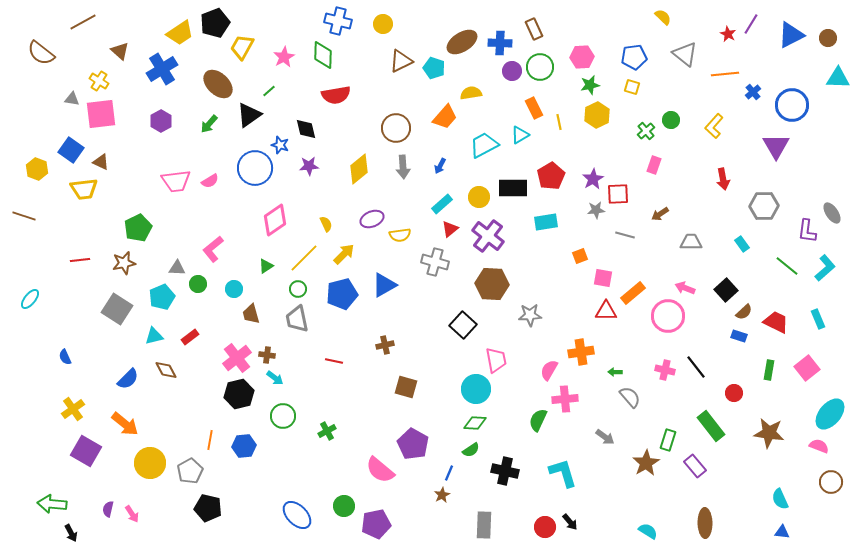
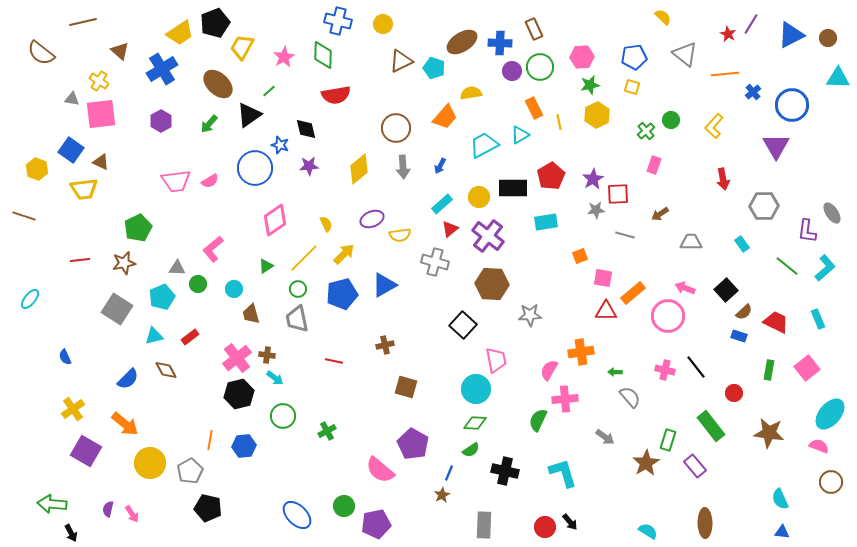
brown line at (83, 22): rotated 16 degrees clockwise
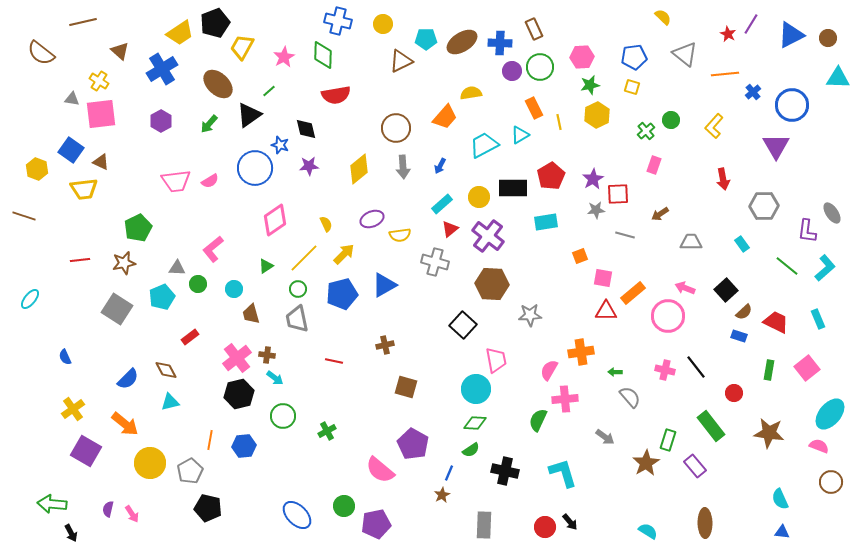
cyan pentagon at (434, 68): moved 8 px left, 29 px up; rotated 20 degrees counterclockwise
cyan triangle at (154, 336): moved 16 px right, 66 px down
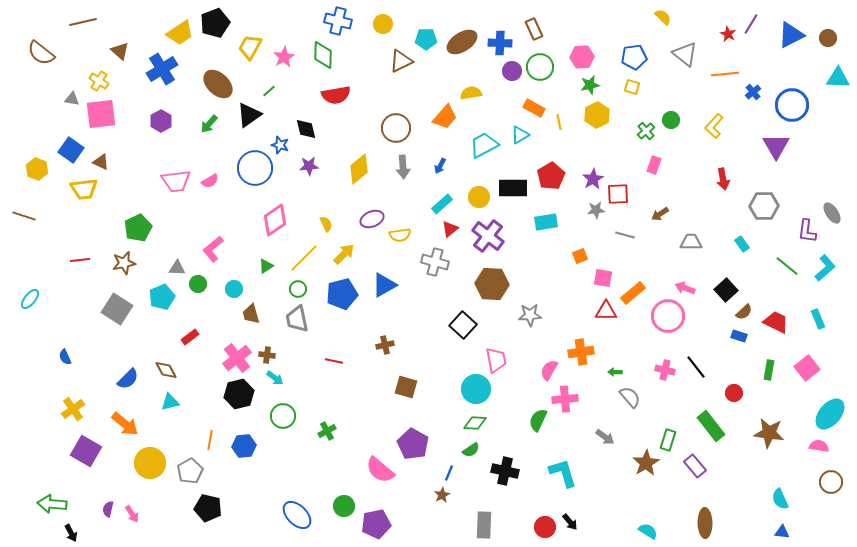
yellow trapezoid at (242, 47): moved 8 px right
orange rectangle at (534, 108): rotated 35 degrees counterclockwise
pink semicircle at (819, 446): rotated 12 degrees counterclockwise
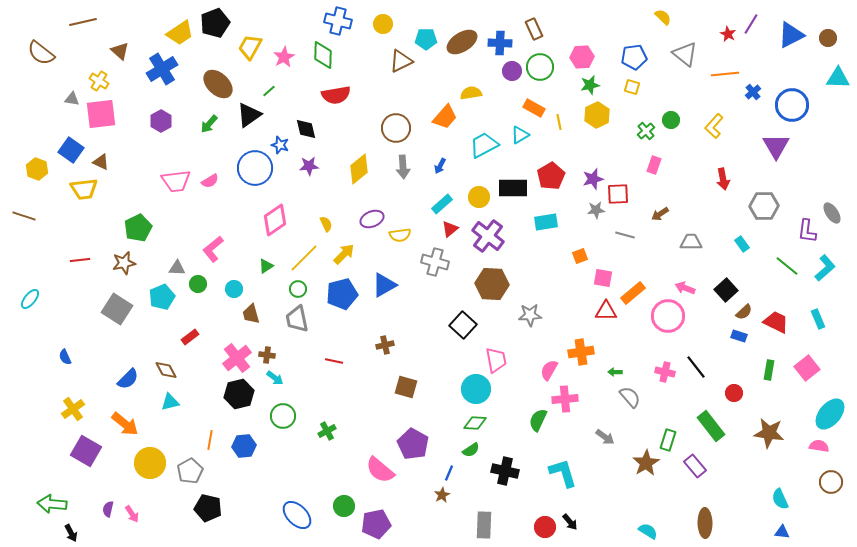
purple star at (593, 179): rotated 15 degrees clockwise
pink cross at (665, 370): moved 2 px down
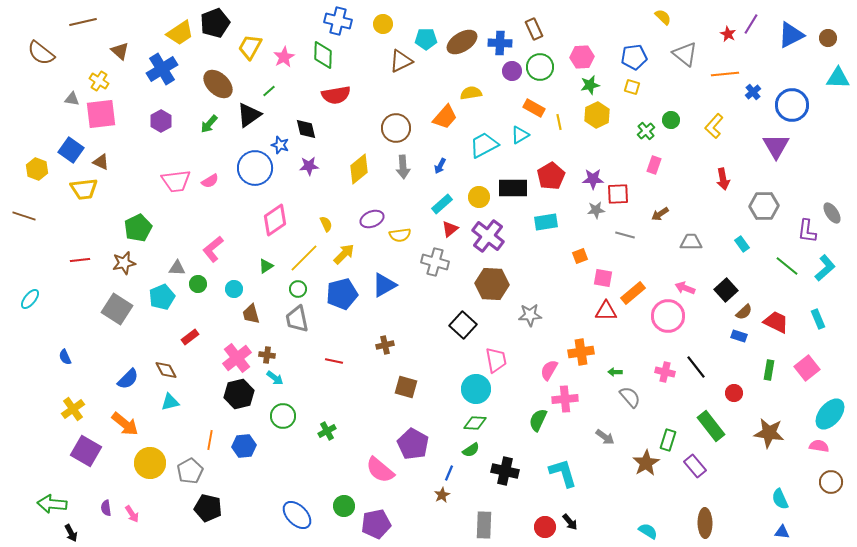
purple star at (593, 179): rotated 15 degrees clockwise
purple semicircle at (108, 509): moved 2 px left, 1 px up; rotated 21 degrees counterclockwise
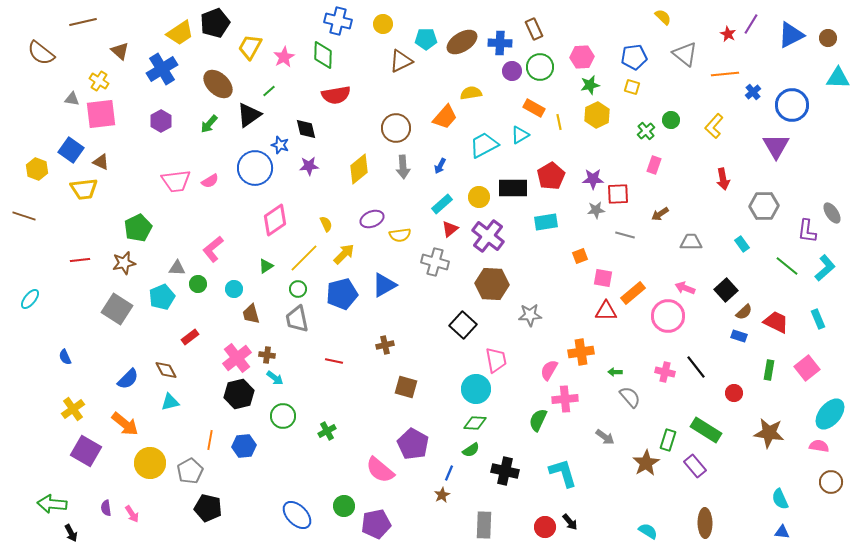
green rectangle at (711, 426): moved 5 px left, 4 px down; rotated 20 degrees counterclockwise
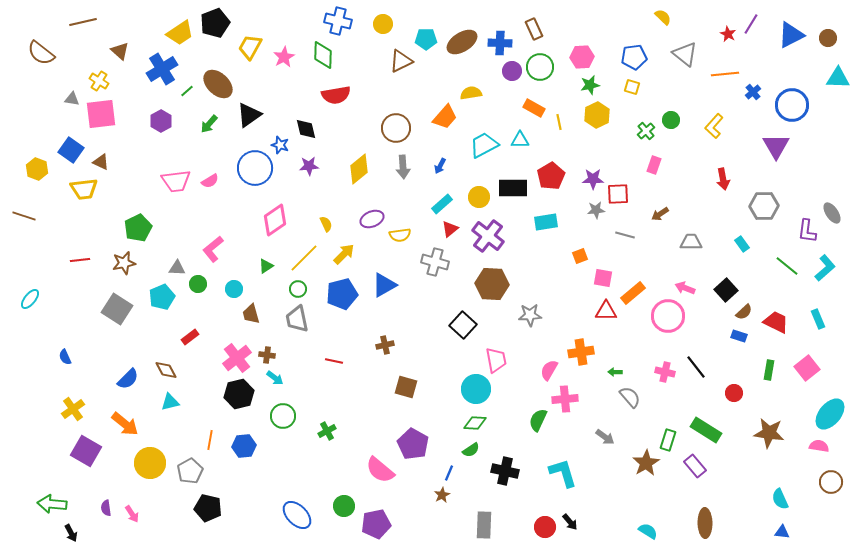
green line at (269, 91): moved 82 px left
cyan triangle at (520, 135): moved 5 px down; rotated 30 degrees clockwise
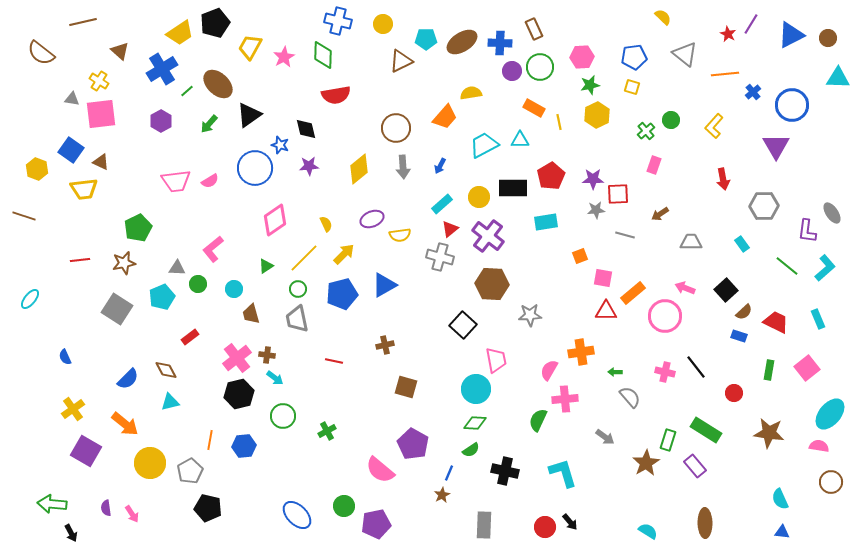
gray cross at (435, 262): moved 5 px right, 5 px up
pink circle at (668, 316): moved 3 px left
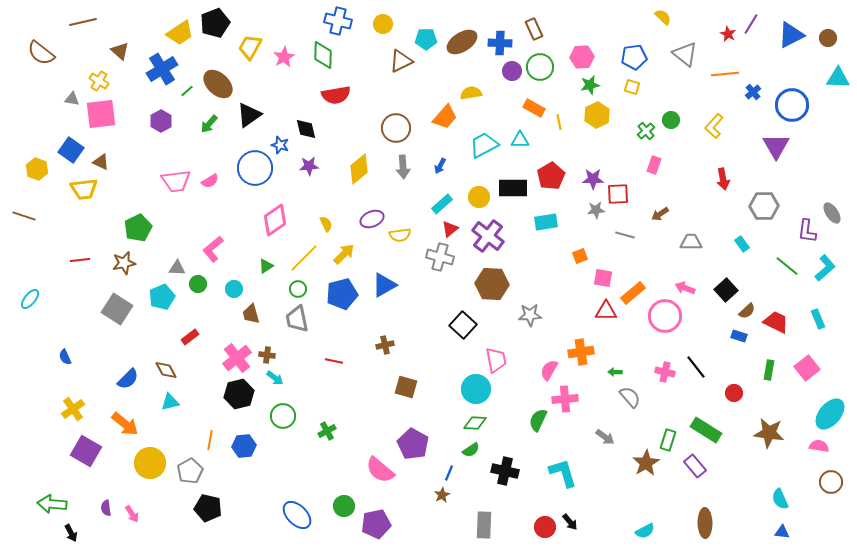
brown semicircle at (744, 312): moved 3 px right, 1 px up
cyan semicircle at (648, 531): moved 3 px left; rotated 120 degrees clockwise
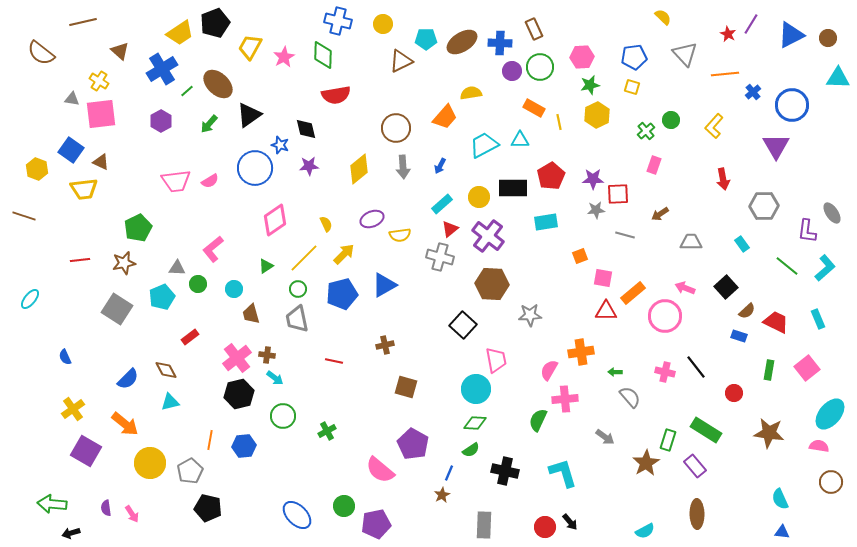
gray triangle at (685, 54): rotated 8 degrees clockwise
black square at (726, 290): moved 3 px up
brown ellipse at (705, 523): moved 8 px left, 9 px up
black arrow at (71, 533): rotated 102 degrees clockwise
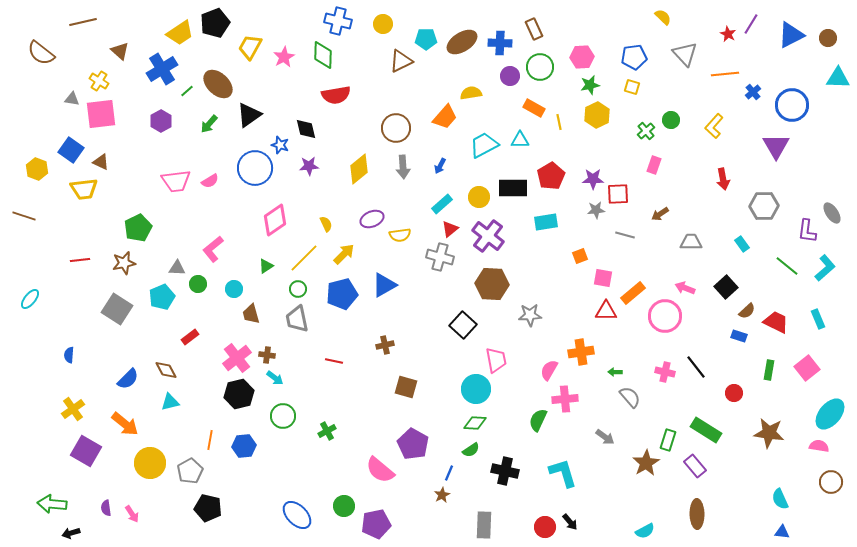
purple circle at (512, 71): moved 2 px left, 5 px down
blue semicircle at (65, 357): moved 4 px right, 2 px up; rotated 28 degrees clockwise
